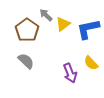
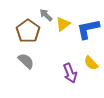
brown pentagon: moved 1 px right, 1 px down
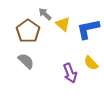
gray arrow: moved 1 px left, 1 px up
yellow triangle: rotated 42 degrees counterclockwise
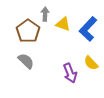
gray arrow: rotated 48 degrees clockwise
yellow triangle: rotated 21 degrees counterclockwise
blue L-shape: rotated 35 degrees counterclockwise
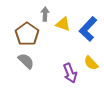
brown pentagon: moved 1 px left, 3 px down
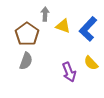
yellow triangle: moved 2 px down
gray semicircle: rotated 66 degrees clockwise
purple arrow: moved 1 px left, 1 px up
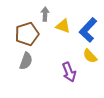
blue L-shape: moved 1 px down
brown pentagon: rotated 20 degrees clockwise
yellow semicircle: moved 1 px left, 7 px up
